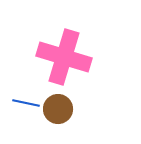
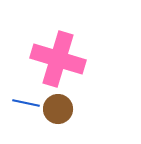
pink cross: moved 6 px left, 2 px down
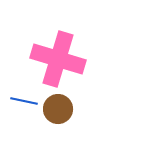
blue line: moved 2 px left, 2 px up
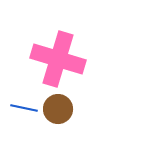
blue line: moved 7 px down
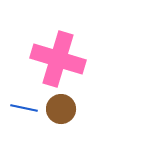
brown circle: moved 3 px right
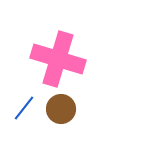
blue line: rotated 64 degrees counterclockwise
